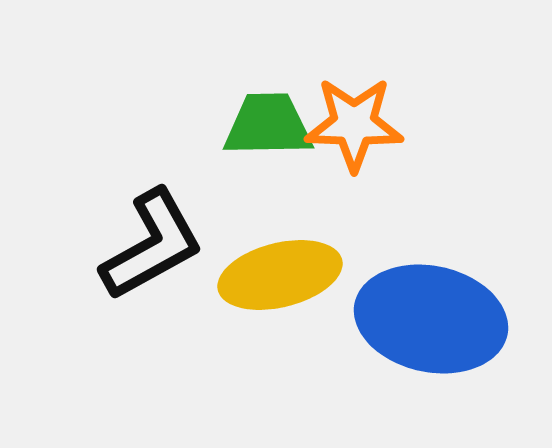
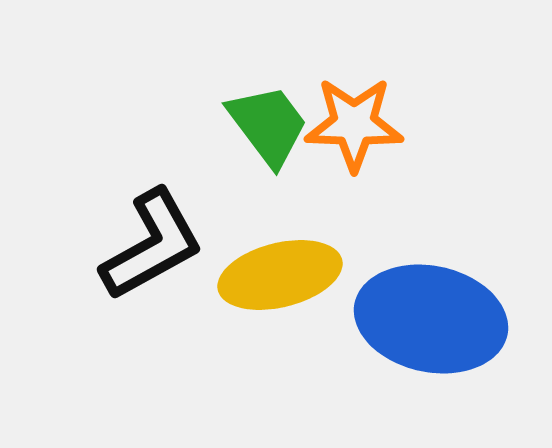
green trapezoid: rotated 54 degrees clockwise
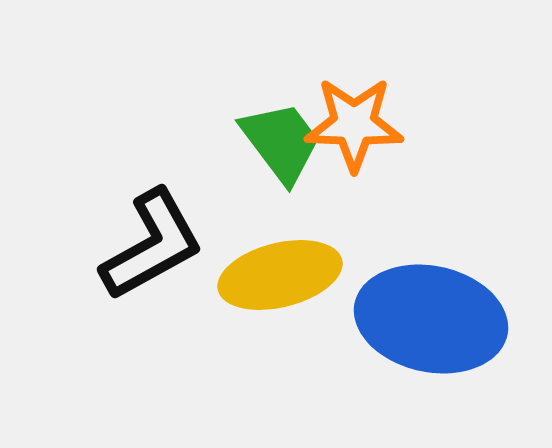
green trapezoid: moved 13 px right, 17 px down
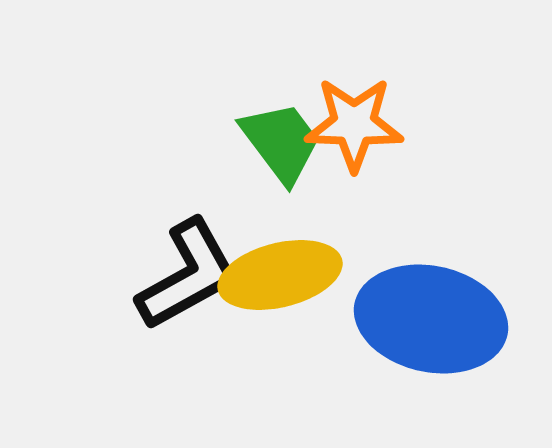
black L-shape: moved 36 px right, 30 px down
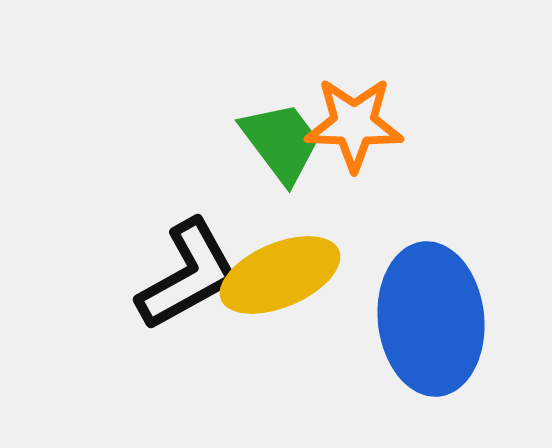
yellow ellipse: rotated 9 degrees counterclockwise
blue ellipse: rotated 72 degrees clockwise
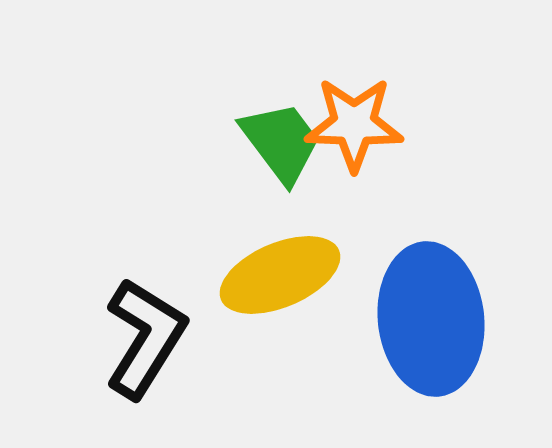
black L-shape: moved 43 px left, 63 px down; rotated 29 degrees counterclockwise
